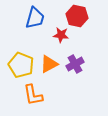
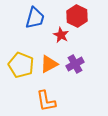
red hexagon: rotated 15 degrees clockwise
red star: rotated 21 degrees clockwise
orange L-shape: moved 13 px right, 6 px down
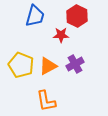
blue trapezoid: moved 2 px up
red star: rotated 28 degrees counterclockwise
orange triangle: moved 1 px left, 2 px down
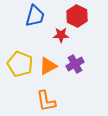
yellow pentagon: moved 1 px left, 1 px up
